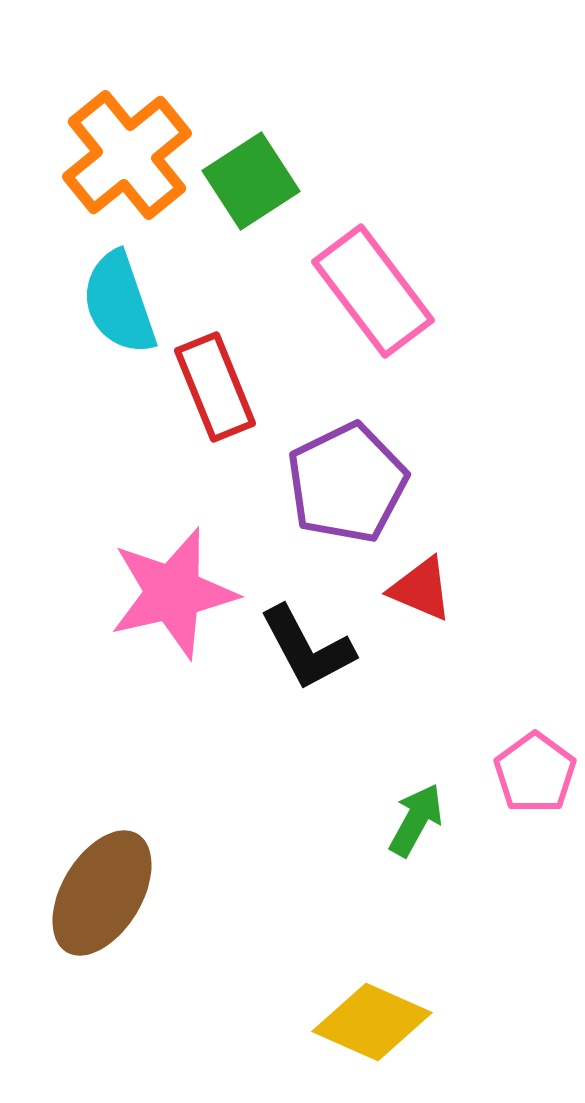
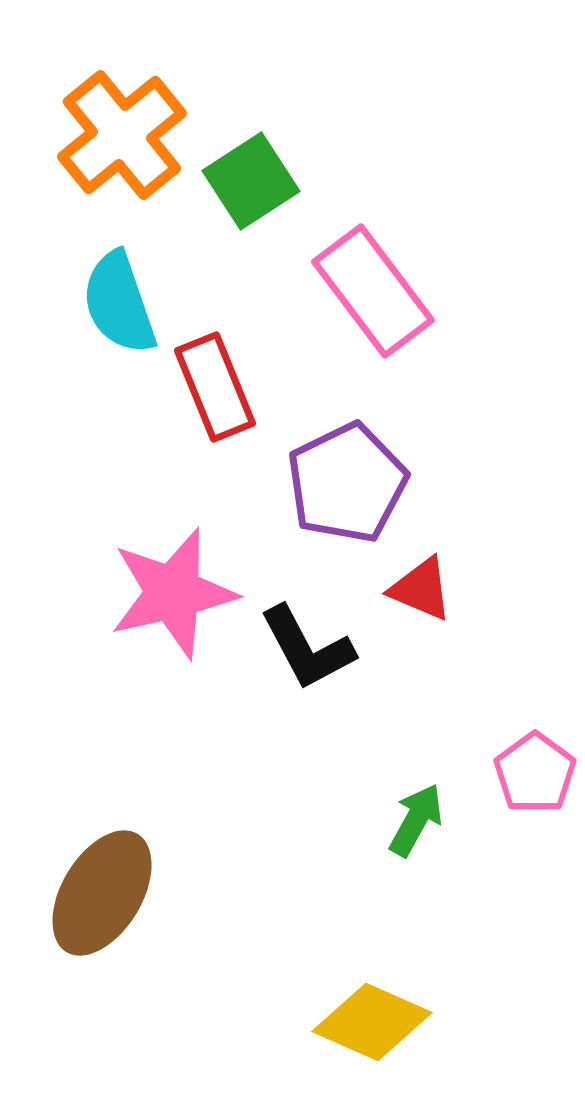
orange cross: moved 5 px left, 20 px up
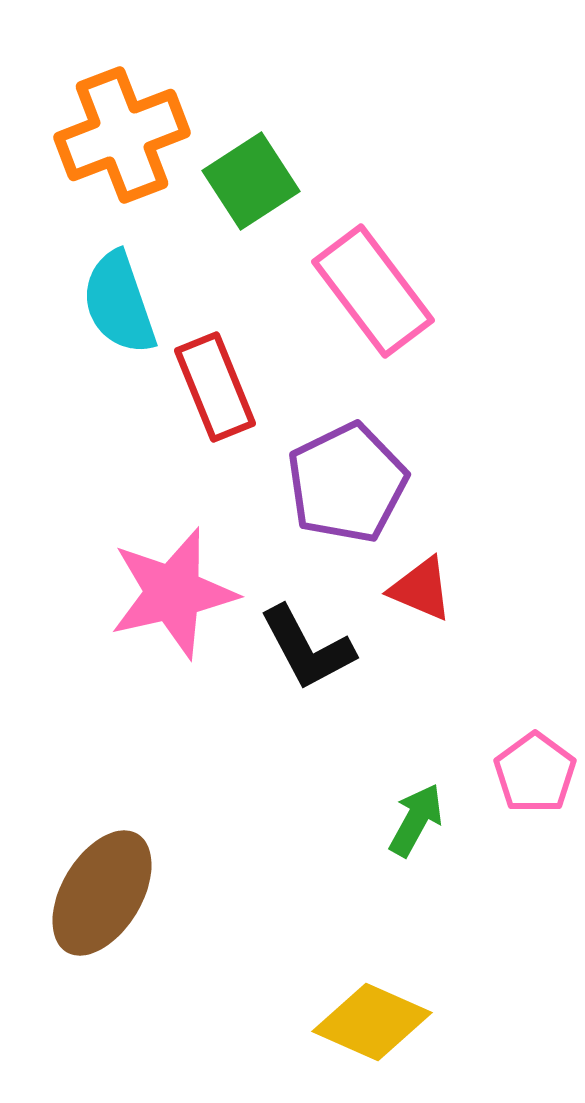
orange cross: rotated 18 degrees clockwise
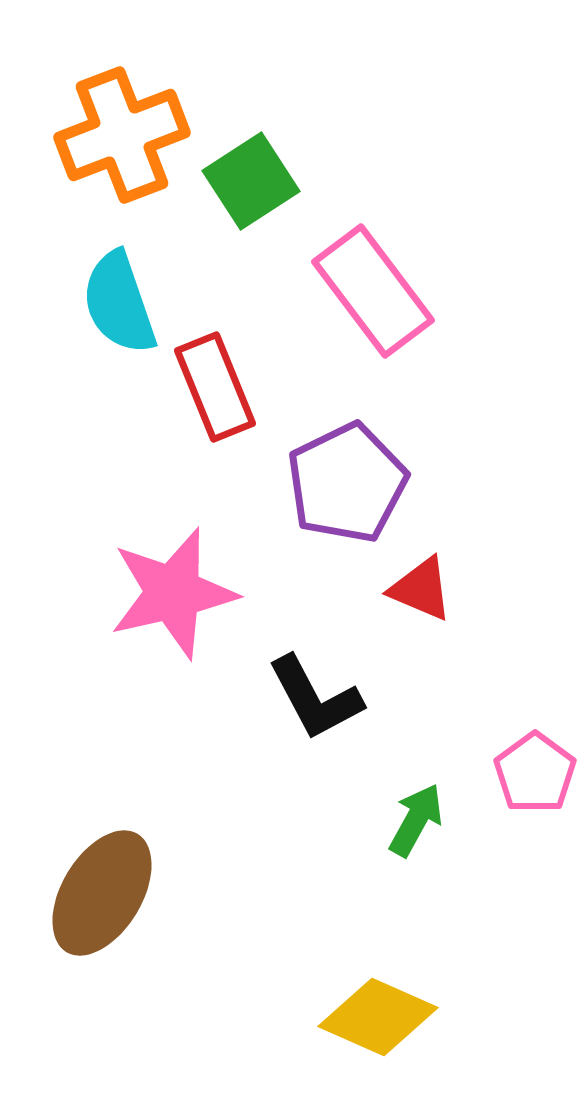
black L-shape: moved 8 px right, 50 px down
yellow diamond: moved 6 px right, 5 px up
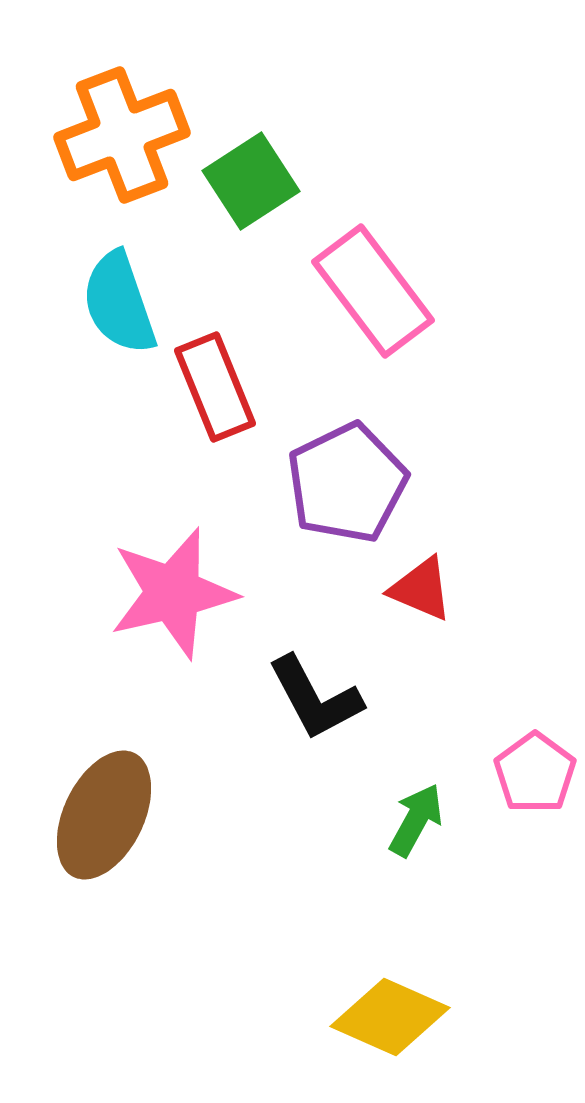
brown ellipse: moved 2 px right, 78 px up; rotated 5 degrees counterclockwise
yellow diamond: moved 12 px right
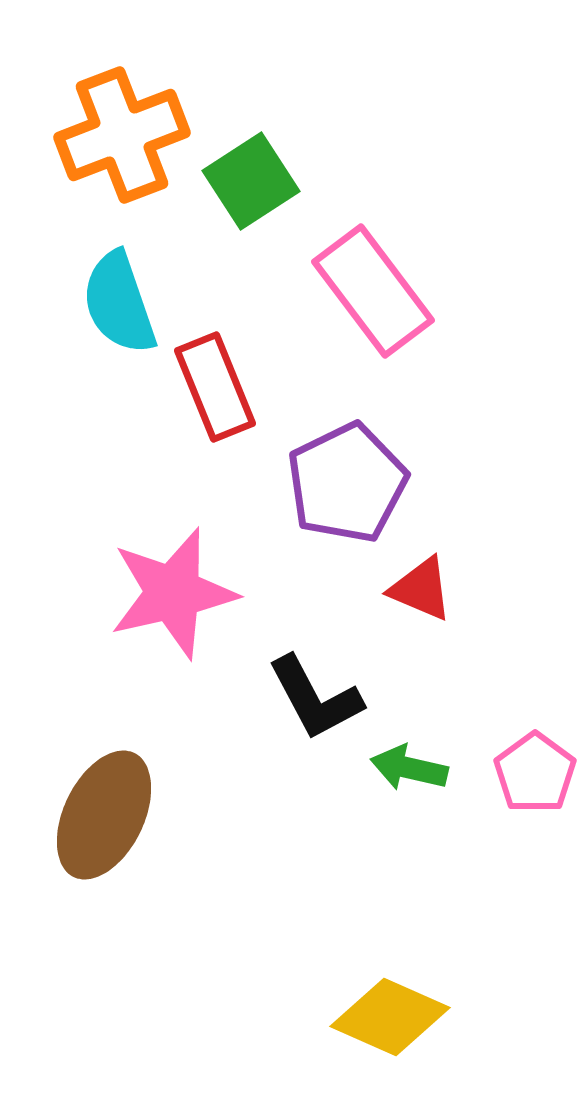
green arrow: moved 7 px left, 52 px up; rotated 106 degrees counterclockwise
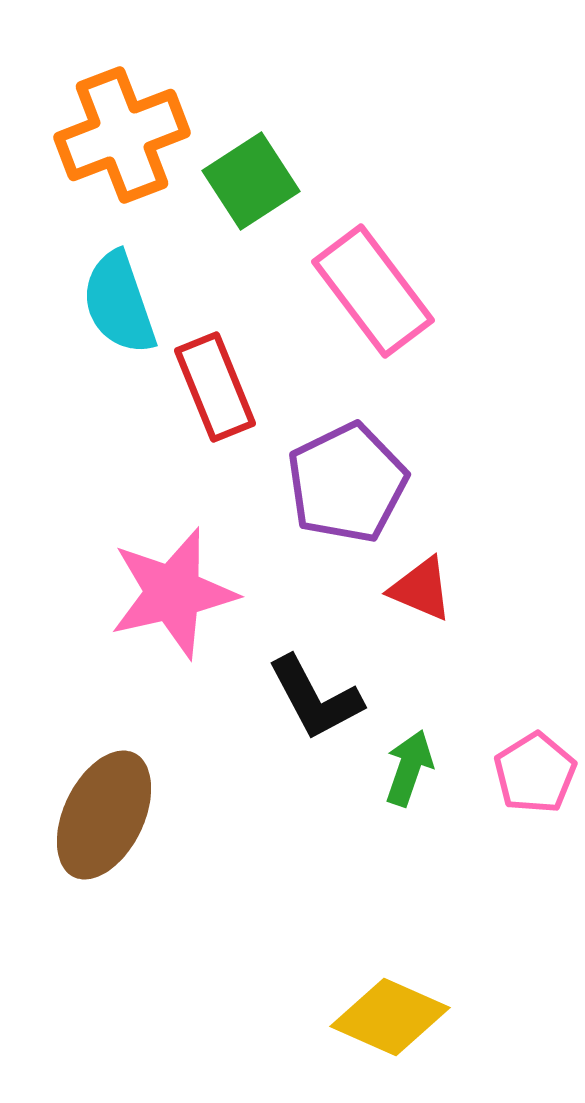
green arrow: rotated 96 degrees clockwise
pink pentagon: rotated 4 degrees clockwise
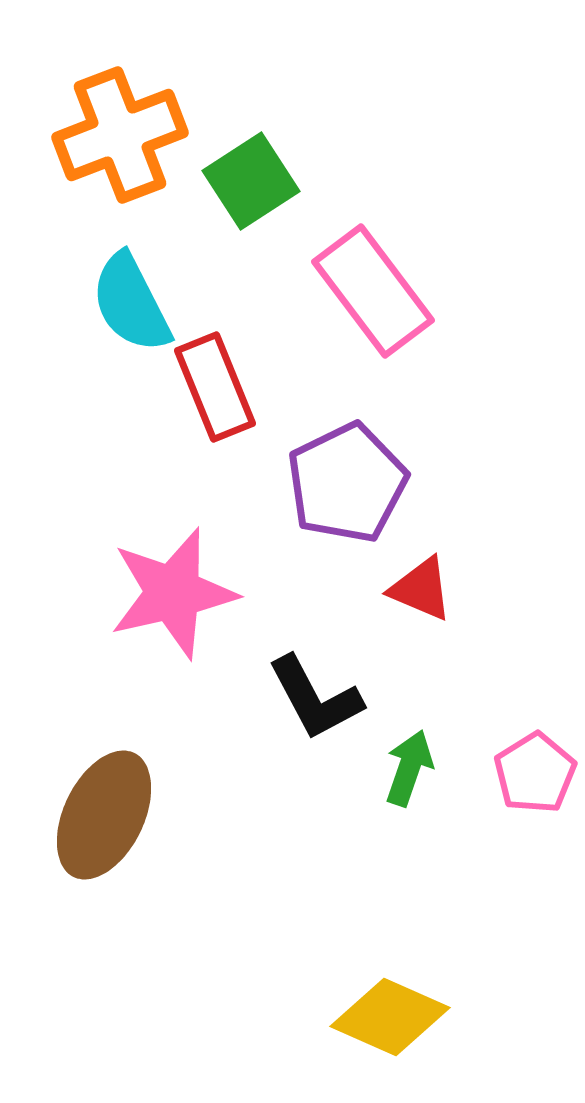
orange cross: moved 2 px left
cyan semicircle: moved 12 px right; rotated 8 degrees counterclockwise
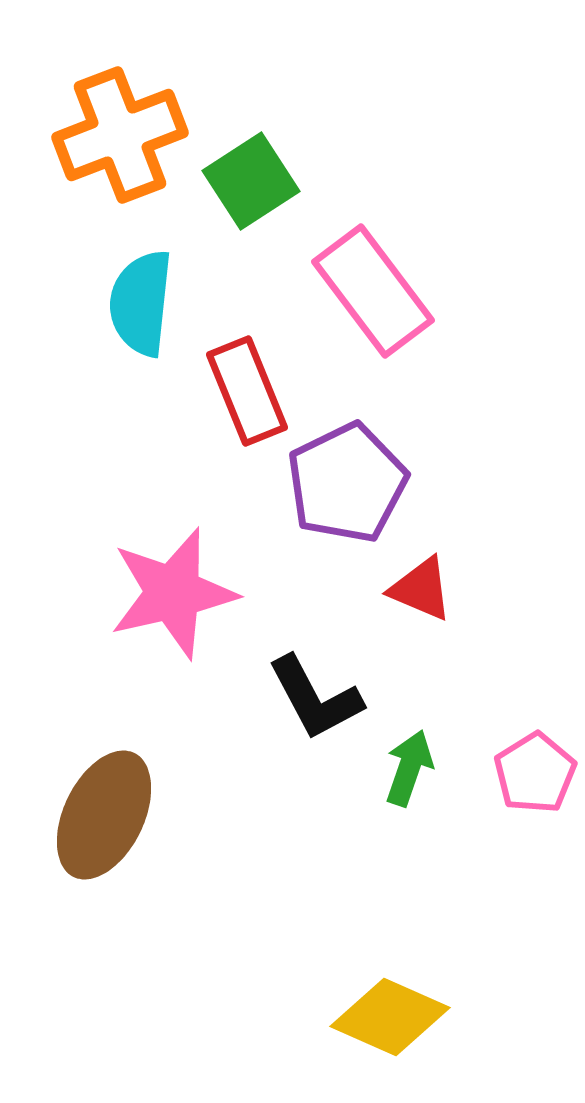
cyan semicircle: moved 10 px right; rotated 33 degrees clockwise
red rectangle: moved 32 px right, 4 px down
